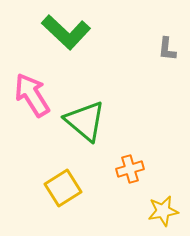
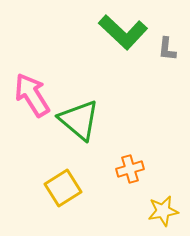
green L-shape: moved 57 px right
green triangle: moved 6 px left, 1 px up
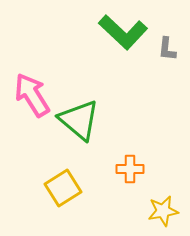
orange cross: rotated 16 degrees clockwise
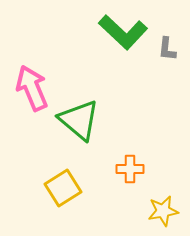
pink arrow: moved 7 px up; rotated 9 degrees clockwise
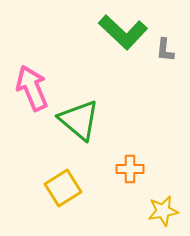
gray L-shape: moved 2 px left, 1 px down
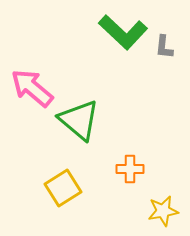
gray L-shape: moved 1 px left, 3 px up
pink arrow: rotated 27 degrees counterclockwise
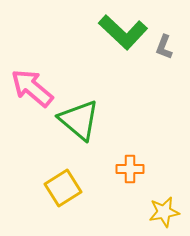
gray L-shape: rotated 15 degrees clockwise
yellow star: moved 1 px right, 1 px down
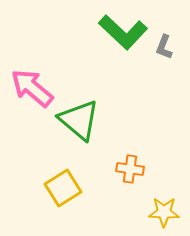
orange cross: rotated 8 degrees clockwise
yellow star: rotated 12 degrees clockwise
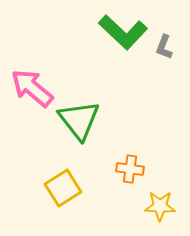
green triangle: rotated 12 degrees clockwise
yellow star: moved 4 px left, 6 px up
